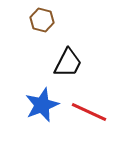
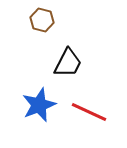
blue star: moved 3 px left
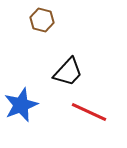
black trapezoid: moved 9 px down; rotated 16 degrees clockwise
blue star: moved 18 px left
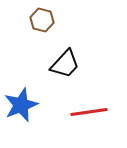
black trapezoid: moved 3 px left, 8 px up
red line: rotated 33 degrees counterclockwise
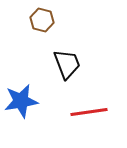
black trapezoid: moved 2 px right; rotated 64 degrees counterclockwise
blue star: moved 4 px up; rotated 12 degrees clockwise
